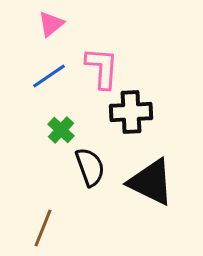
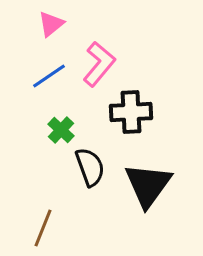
pink L-shape: moved 3 px left, 4 px up; rotated 36 degrees clockwise
black triangle: moved 3 px left, 3 px down; rotated 40 degrees clockwise
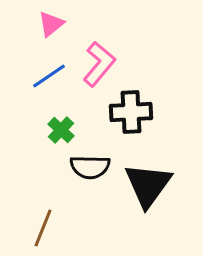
black semicircle: rotated 111 degrees clockwise
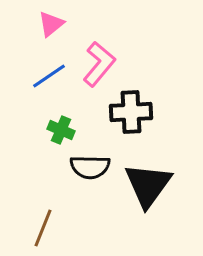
green cross: rotated 20 degrees counterclockwise
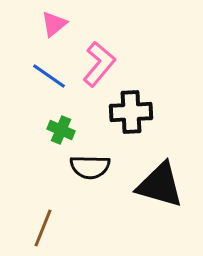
pink triangle: moved 3 px right
blue line: rotated 69 degrees clockwise
black triangle: moved 12 px right; rotated 50 degrees counterclockwise
